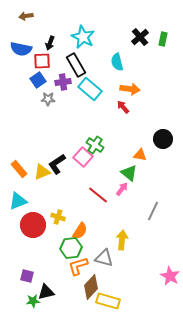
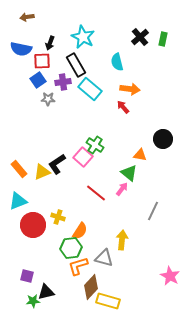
brown arrow: moved 1 px right, 1 px down
red line: moved 2 px left, 2 px up
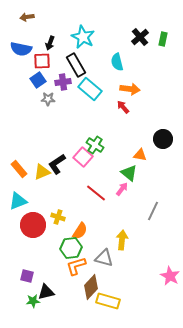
orange L-shape: moved 2 px left
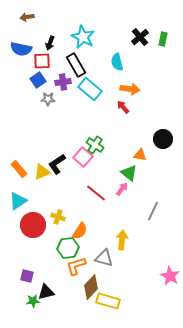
cyan triangle: rotated 12 degrees counterclockwise
green hexagon: moved 3 px left
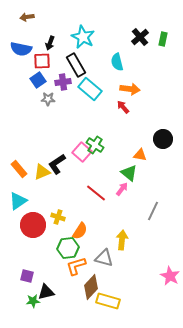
pink square: moved 1 px left, 5 px up
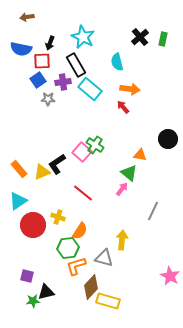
black circle: moved 5 px right
red line: moved 13 px left
